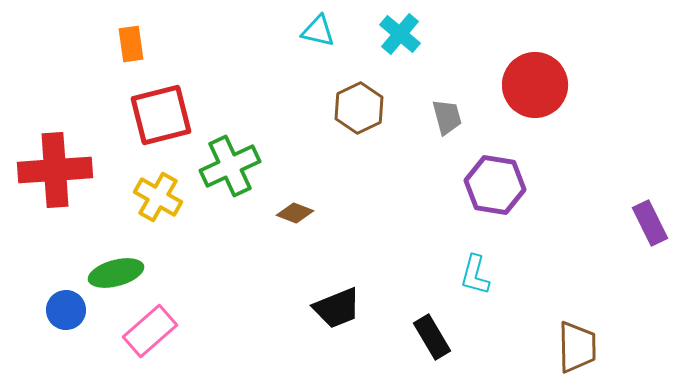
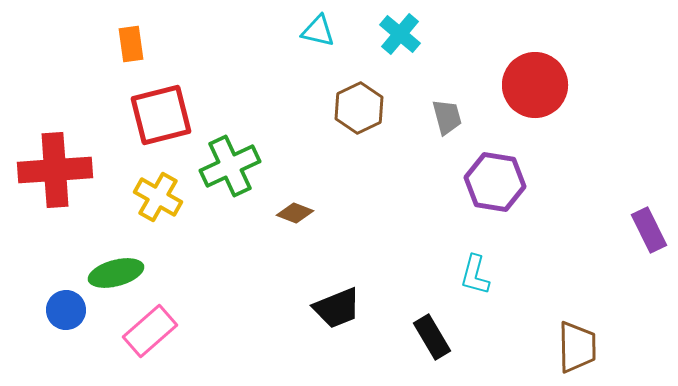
purple hexagon: moved 3 px up
purple rectangle: moved 1 px left, 7 px down
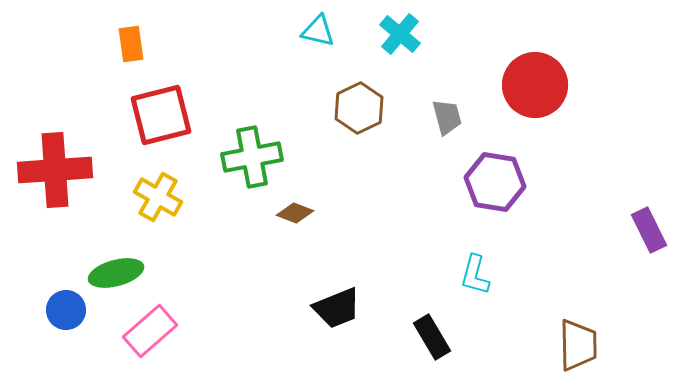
green cross: moved 22 px right, 9 px up; rotated 14 degrees clockwise
brown trapezoid: moved 1 px right, 2 px up
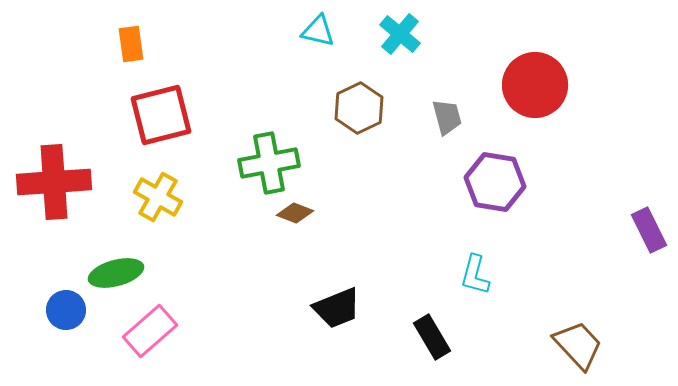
green cross: moved 17 px right, 6 px down
red cross: moved 1 px left, 12 px down
brown trapezoid: rotated 42 degrees counterclockwise
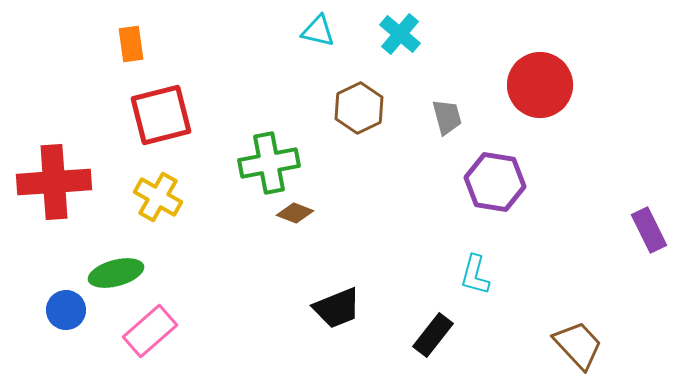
red circle: moved 5 px right
black rectangle: moved 1 px right, 2 px up; rotated 69 degrees clockwise
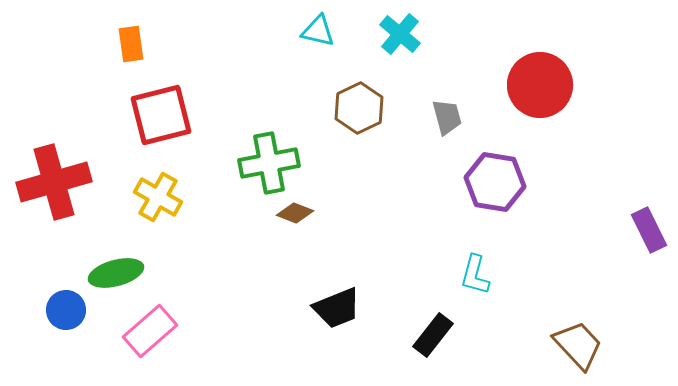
red cross: rotated 12 degrees counterclockwise
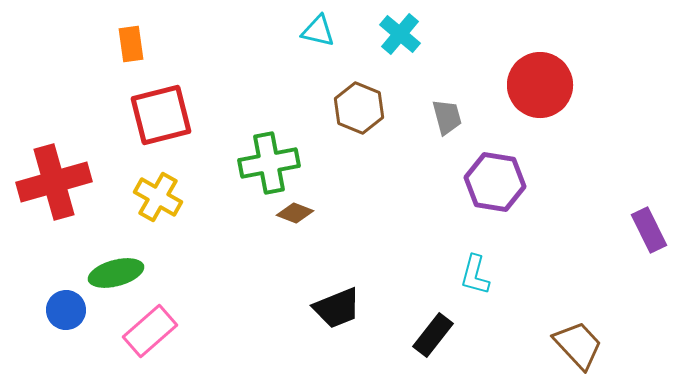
brown hexagon: rotated 12 degrees counterclockwise
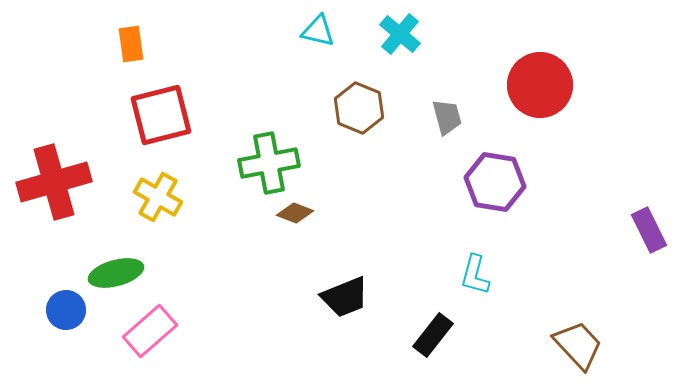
black trapezoid: moved 8 px right, 11 px up
